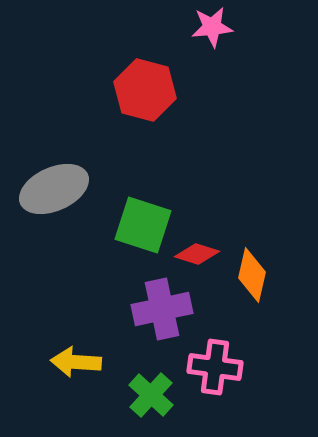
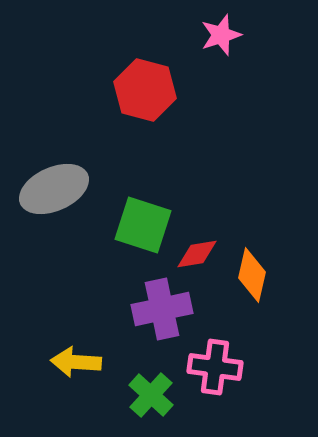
pink star: moved 9 px right, 8 px down; rotated 12 degrees counterclockwise
red diamond: rotated 27 degrees counterclockwise
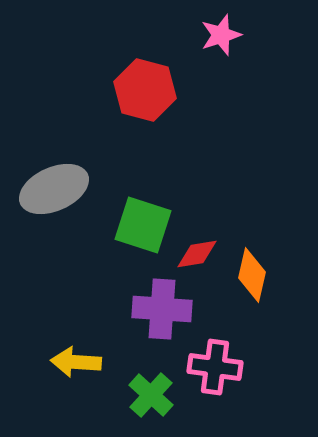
purple cross: rotated 16 degrees clockwise
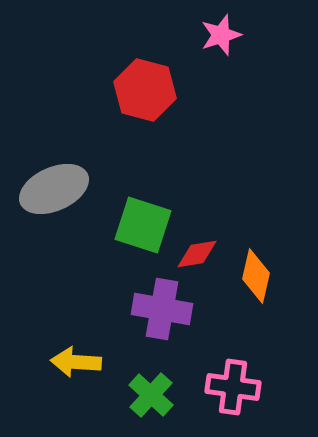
orange diamond: moved 4 px right, 1 px down
purple cross: rotated 6 degrees clockwise
pink cross: moved 18 px right, 20 px down
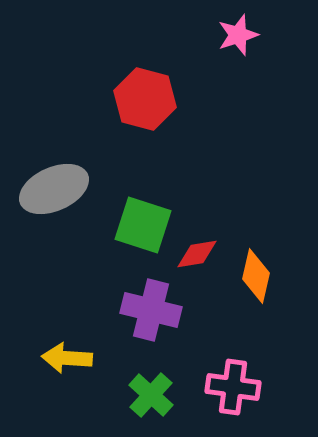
pink star: moved 17 px right
red hexagon: moved 9 px down
purple cross: moved 11 px left, 1 px down; rotated 4 degrees clockwise
yellow arrow: moved 9 px left, 4 px up
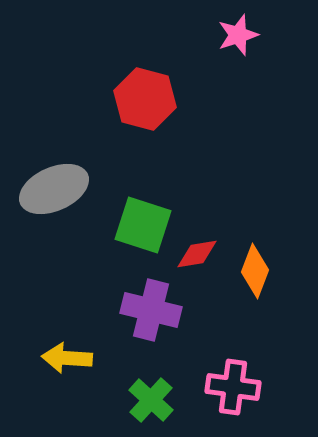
orange diamond: moved 1 px left, 5 px up; rotated 8 degrees clockwise
green cross: moved 5 px down
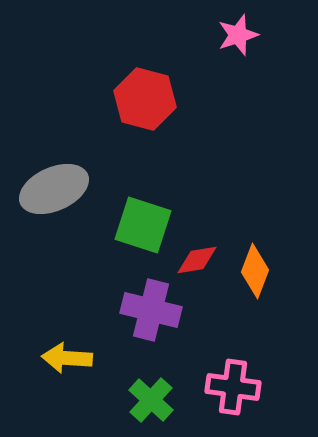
red diamond: moved 6 px down
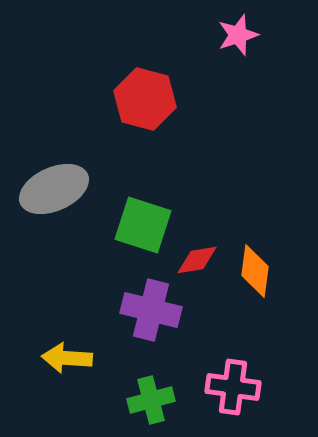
orange diamond: rotated 14 degrees counterclockwise
green cross: rotated 33 degrees clockwise
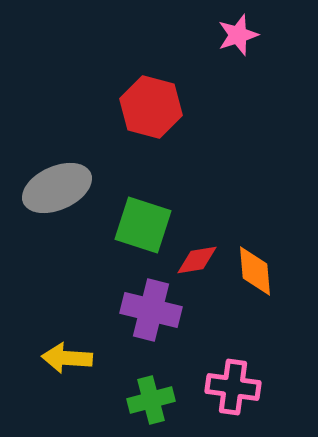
red hexagon: moved 6 px right, 8 px down
gray ellipse: moved 3 px right, 1 px up
orange diamond: rotated 12 degrees counterclockwise
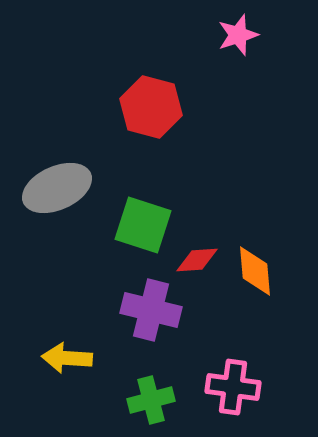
red diamond: rotated 6 degrees clockwise
